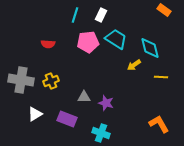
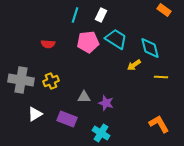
cyan cross: rotated 12 degrees clockwise
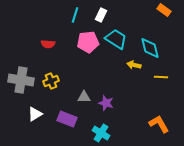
yellow arrow: rotated 48 degrees clockwise
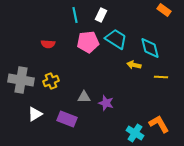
cyan line: rotated 28 degrees counterclockwise
cyan cross: moved 34 px right
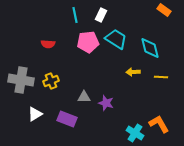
yellow arrow: moved 1 px left, 7 px down; rotated 16 degrees counterclockwise
